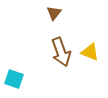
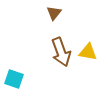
yellow triangle: moved 2 px left; rotated 12 degrees counterclockwise
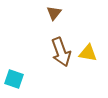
yellow triangle: moved 1 px down
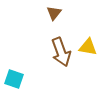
yellow triangle: moved 6 px up
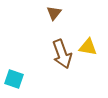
brown arrow: moved 1 px right, 2 px down
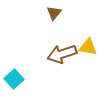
brown arrow: rotated 92 degrees clockwise
cyan square: rotated 30 degrees clockwise
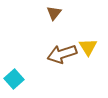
yellow triangle: rotated 48 degrees clockwise
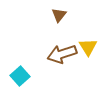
brown triangle: moved 5 px right, 2 px down
cyan square: moved 6 px right, 3 px up
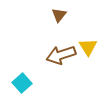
brown arrow: moved 1 px left, 1 px down
cyan square: moved 2 px right, 7 px down
